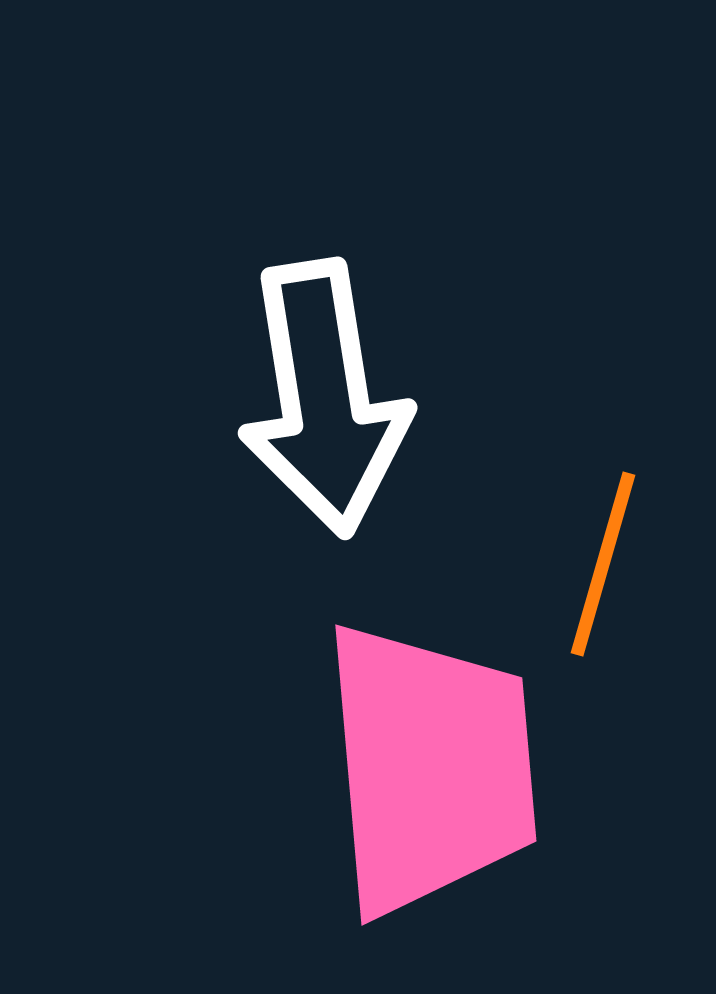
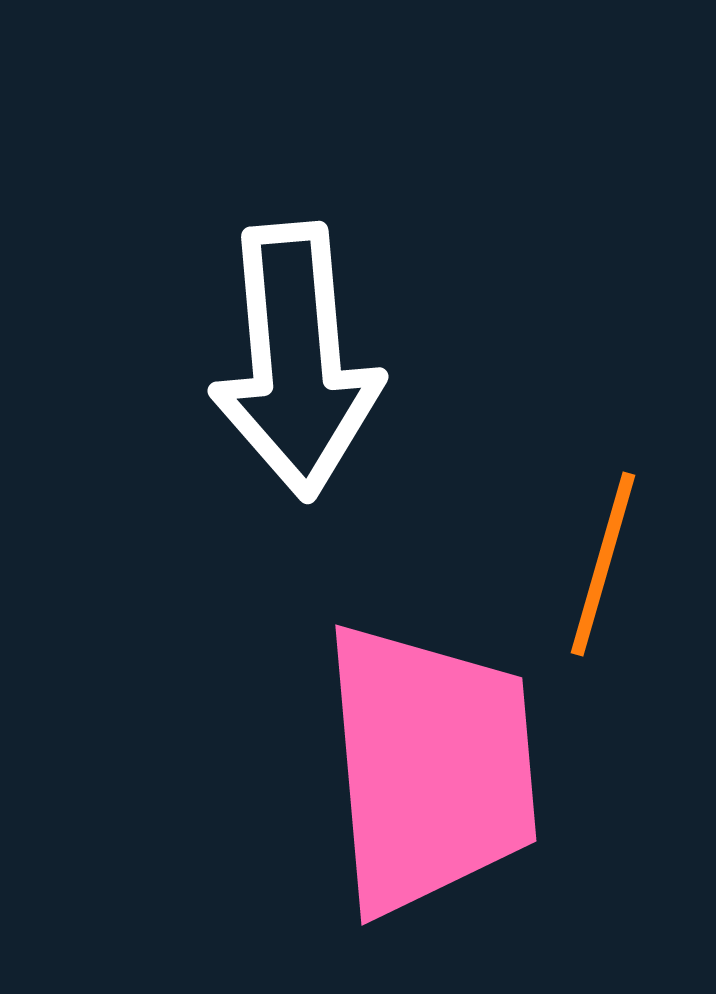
white arrow: moved 28 px left, 37 px up; rotated 4 degrees clockwise
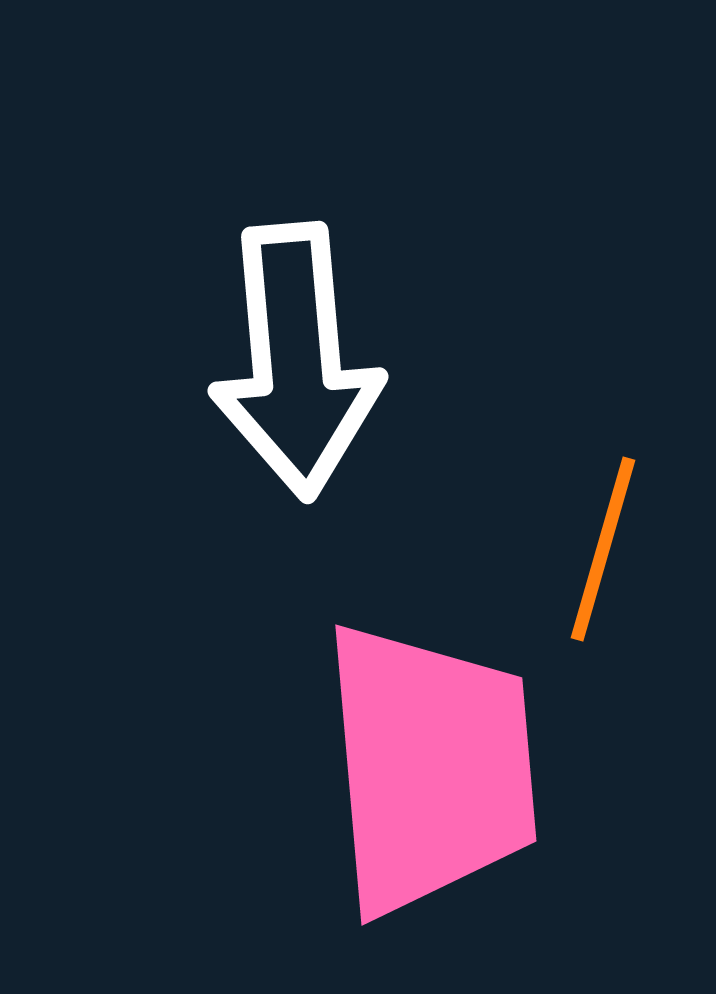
orange line: moved 15 px up
